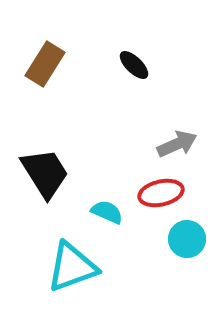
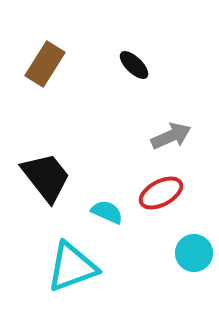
gray arrow: moved 6 px left, 8 px up
black trapezoid: moved 1 px right, 4 px down; rotated 6 degrees counterclockwise
red ellipse: rotated 15 degrees counterclockwise
cyan circle: moved 7 px right, 14 px down
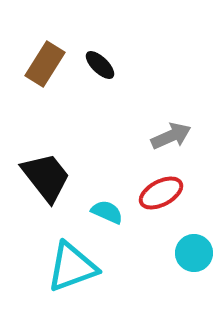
black ellipse: moved 34 px left
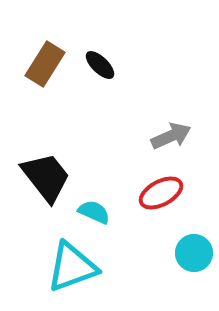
cyan semicircle: moved 13 px left
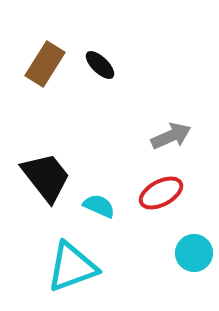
cyan semicircle: moved 5 px right, 6 px up
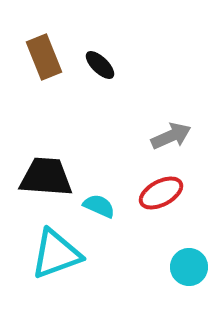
brown rectangle: moved 1 px left, 7 px up; rotated 54 degrees counterclockwise
black trapezoid: rotated 48 degrees counterclockwise
cyan circle: moved 5 px left, 14 px down
cyan triangle: moved 16 px left, 13 px up
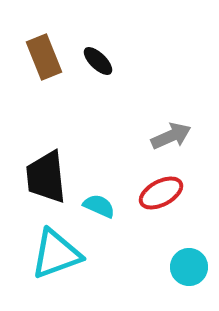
black ellipse: moved 2 px left, 4 px up
black trapezoid: rotated 100 degrees counterclockwise
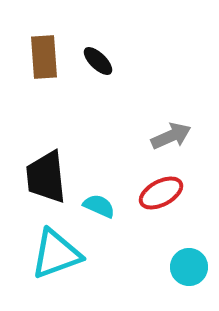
brown rectangle: rotated 18 degrees clockwise
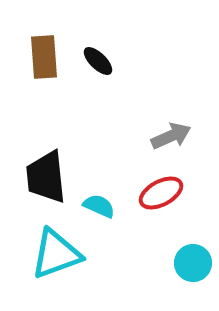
cyan circle: moved 4 px right, 4 px up
